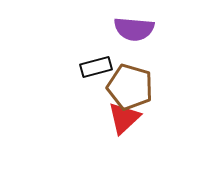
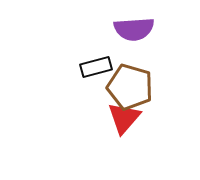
purple semicircle: rotated 9 degrees counterclockwise
red triangle: rotated 6 degrees counterclockwise
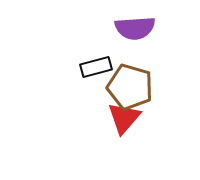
purple semicircle: moved 1 px right, 1 px up
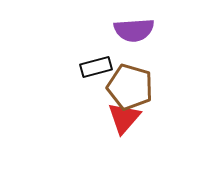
purple semicircle: moved 1 px left, 2 px down
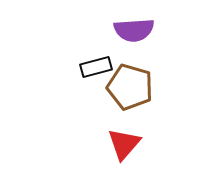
red triangle: moved 26 px down
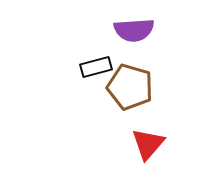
red triangle: moved 24 px right
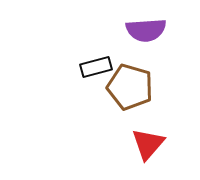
purple semicircle: moved 12 px right
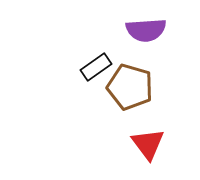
black rectangle: rotated 20 degrees counterclockwise
red triangle: rotated 18 degrees counterclockwise
